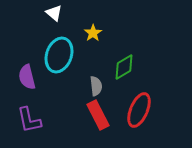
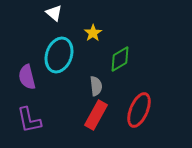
green diamond: moved 4 px left, 8 px up
red rectangle: moved 2 px left; rotated 56 degrees clockwise
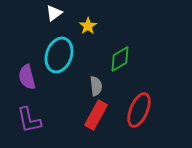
white triangle: rotated 42 degrees clockwise
yellow star: moved 5 px left, 7 px up
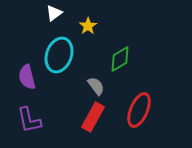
gray semicircle: rotated 30 degrees counterclockwise
red rectangle: moved 3 px left, 2 px down
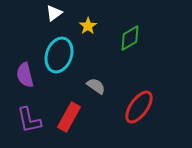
green diamond: moved 10 px right, 21 px up
purple semicircle: moved 2 px left, 2 px up
gray semicircle: rotated 18 degrees counterclockwise
red ellipse: moved 3 px up; rotated 12 degrees clockwise
red rectangle: moved 24 px left
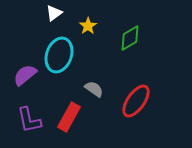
purple semicircle: rotated 65 degrees clockwise
gray semicircle: moved 2 px left, 3 px down
red ellipse: moved 3 px left, 6 px up
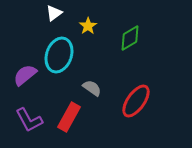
gray semicircle: moved 2 px left, 1 px up
purple L-shape: rotated 16 degrees counterclockwise
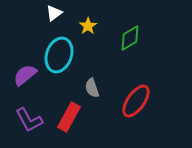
gray semicircle: rotated 144 degrees counterclockwise
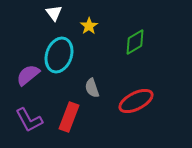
white triangle: rotated 30 degrees counterclockwise
yellow star: moved 1 px right
green diamond: moved 5 px right, 4 px down
purple semicircle: moved 3 px right
red ellipse: rotated 28 degrees clockwise
red rectangle: rotated 8 degrees counterclockwise
